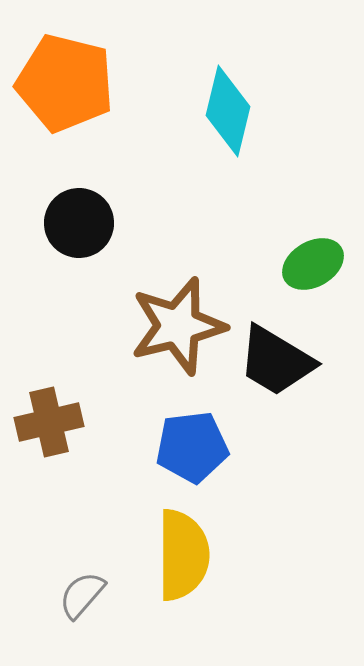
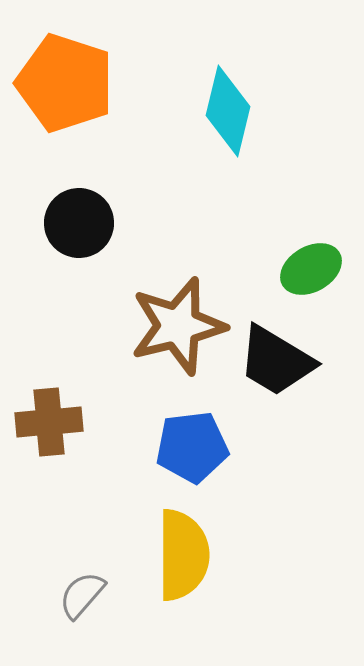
orange pentagon: rotated 4 degrees clockwise
green ellipse: moved 2 px left, 5 px down
brown cross: rotated 8 degrees clockwise
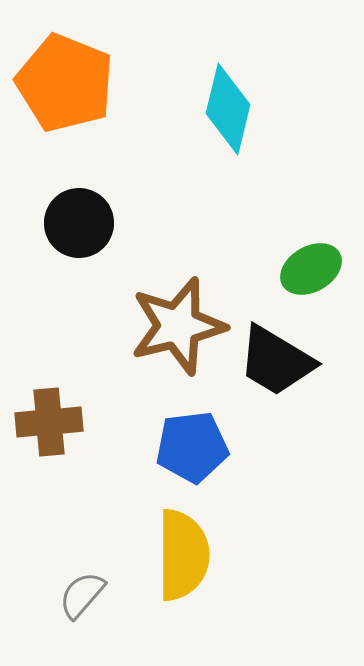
orange pentagon: rotated 4 degrees clockwise
cyan diamond: moved 2 px up
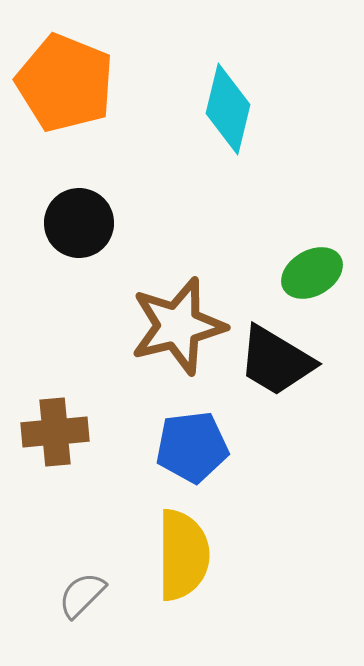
green ellipse: moved 1 px right, 4 px down
brown cross: moved 6 px right, 10 px down
gray semicircle: rotated 4 degrees clockwise
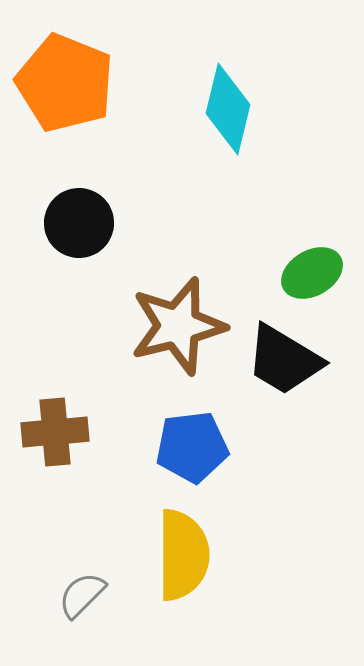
black trapezoid: moved 8 px right, 1 px up
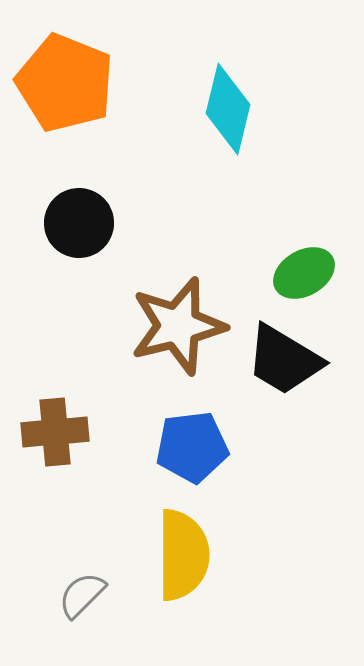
green ellipse: moved 8 px left
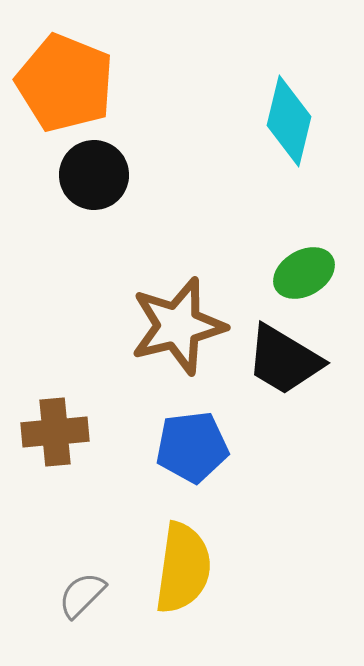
cyan diamond: moved 61 px right, 12 px down
black circle: moved 15 px right, 48 px up
yellow semicircle: moved 13 px down; rotated 8 degrees clockwise
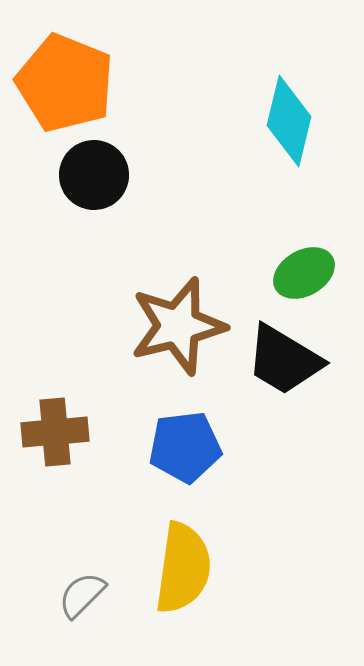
blue pentagon: moved 7 px left
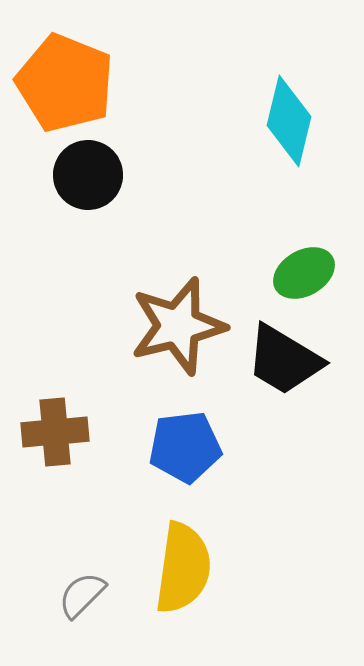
black circle: moved 6 px left
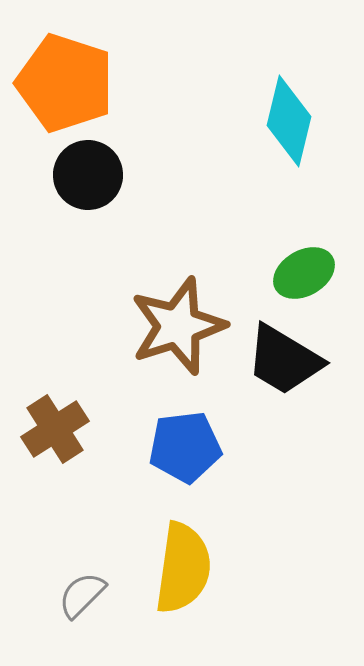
orange pentagon: rotated 4 degrees counterclockwise
brown star: rotated 4 degrees counterclockwise
brown cross: moved 3 px up; rotated 28 degrees counterclockwise
